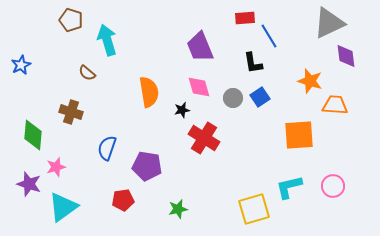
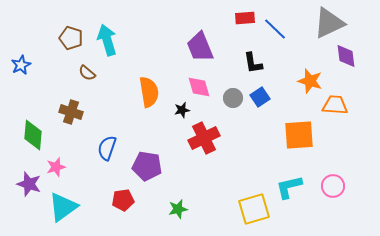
brown pentagon: moved 18 px down
blue line: moved 6 px right, 7 px up; rotated 15 degrees counterclockwise
red cross: rotated 32 degrees clockwise
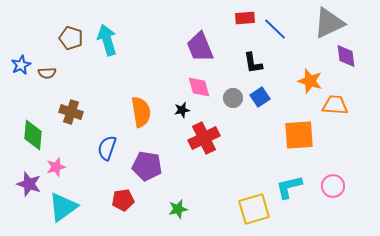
brown semicircle: moved 40 px left; rotated 42 degrees counterclockwise
orange semicircle: moved 8 px left, 20 px down
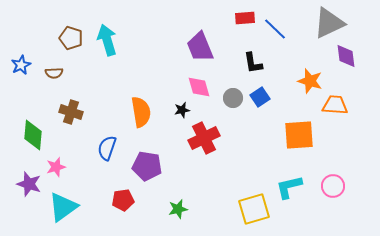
brown semicircle: moved 7 px right
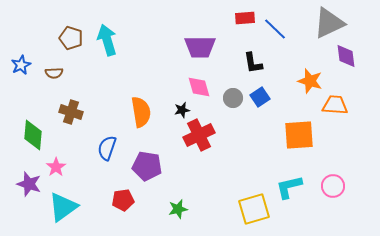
purple trapezoid: rotated 68 degrees counterclockwise
red cross: moved 5 px left, 3 px up
pink star: rotated 18 degrees counterclockwise
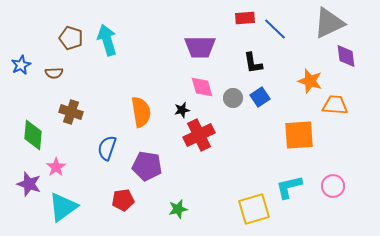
pink diamond: moved 3 px right
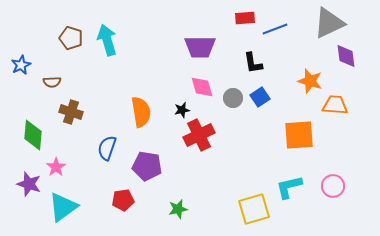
blue line: rotated 65 degrees counterclockwise
brown semicircle: moved 2 px left, 9 px down
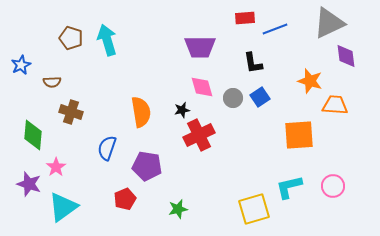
red pentagon: moved 2 px right, 1 px up; rotated 15 degrees counterclockwise
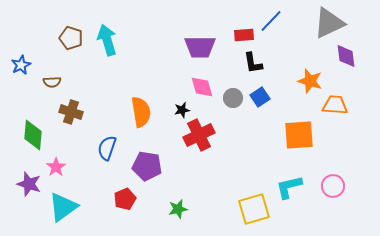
red rectangle: moved 1 px left, 17 px down
blue line: moved 4 px left, 8 px up; rotated 25 degrees counterclockwise
